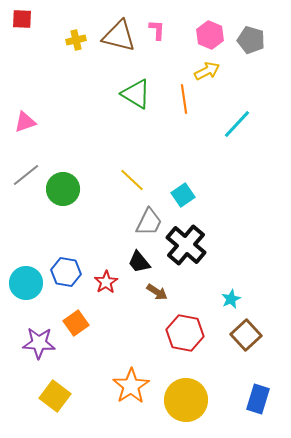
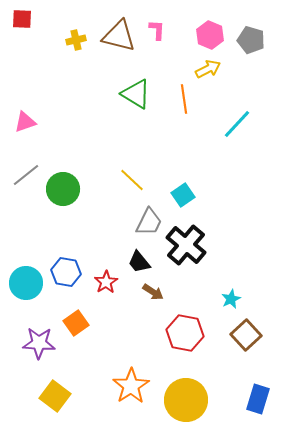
yellow arrow: moved 1 px right, 2 px up
brown arrow: moved 4 px left
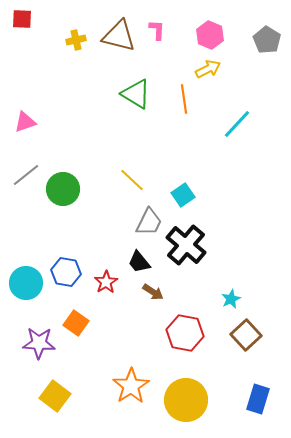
gray pentagon: moved 16 px right; rotated 16 degrees clockwise
orange square: rotated 20 degrees counterclockwise
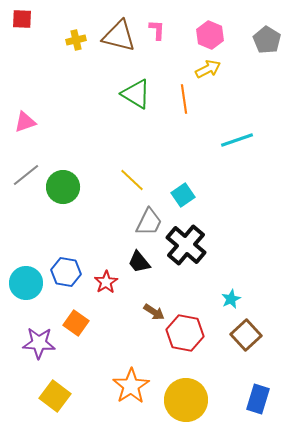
cyan line: moved 16 px down; rotated 28 degrees clockwise
green circle: moved 2 px up
brown arrow: moved 1 px right, 20 px down
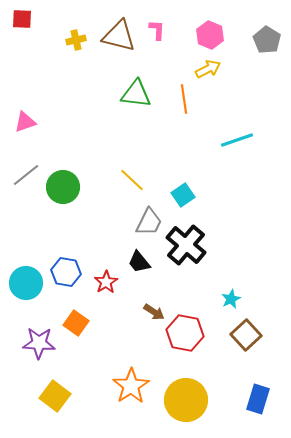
green triangle: rotated 24 degrees counterclockwise
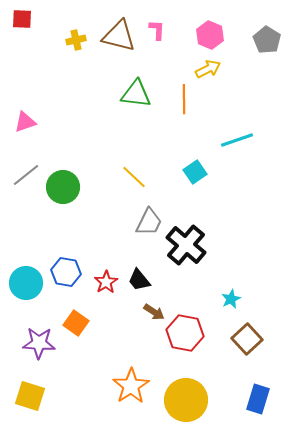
orange line: rotated 8 degrees clockwise
yellow line: moved 2 px right, 3 px up
cyan square: moved 12 px right, 23 px up
black trapezoid: moved 18 px down
brown square: moved 1 px right, 4 px down
yellow square: moved 25 px left; rotated 20 degrees counterclockwise
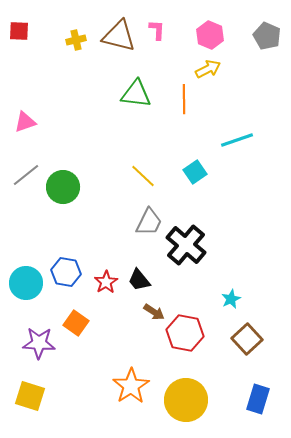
red square: moved 3 px left, 12 px down
gray pentagon: moved 4 px up; rotated 8 degrees counterclockwise
yellow line: moved 9 px right, 1 px up
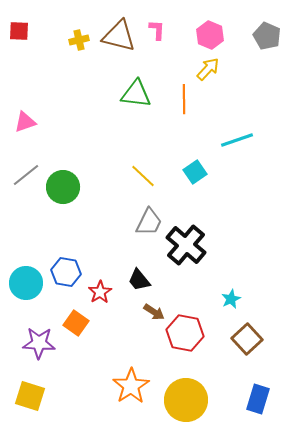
yellow cross: moved 3 px right
yellow arrow: rotated 20 degrees counterclockwise
red star: moved 6 px left, 10 px down
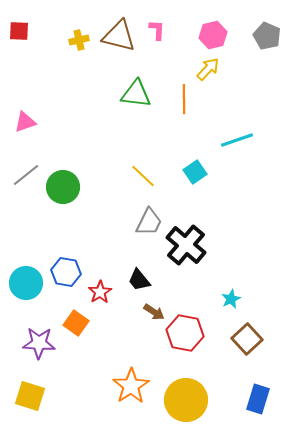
pink hexagon: moved 3 px right; rotated 24 degrees clockwise
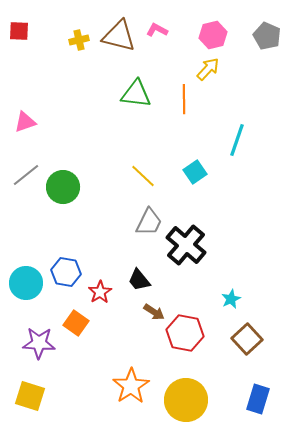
pink L-shape: rotated 65 degrees counterclockwise
cyan line: rotated 52 degrees counterclockwise
